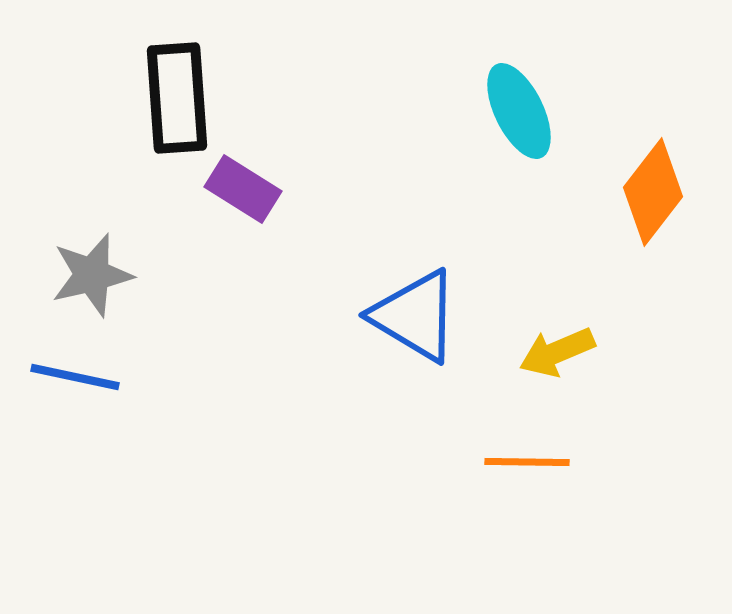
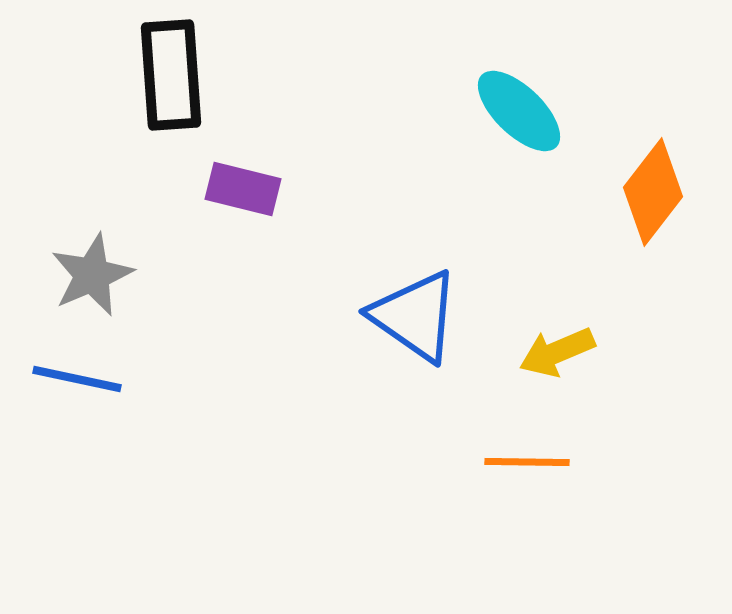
black rectangle: moved 6 px left, 23 px up
cyan ellipse: rotated 20 degrees counterclockwise
purple rectangle: rotated 18 degrees counterclockwise
gray star: rotated 10 degrees counterclockwise
blue triangle: rotated 4 degrees clockwise
blue line: moved 2 px right, 2 px down
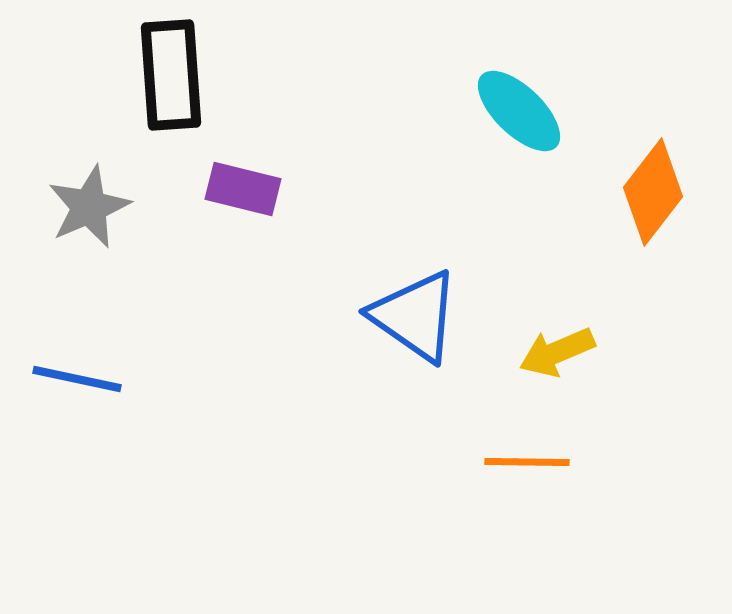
gray star: moved 3 px left, 68 px up
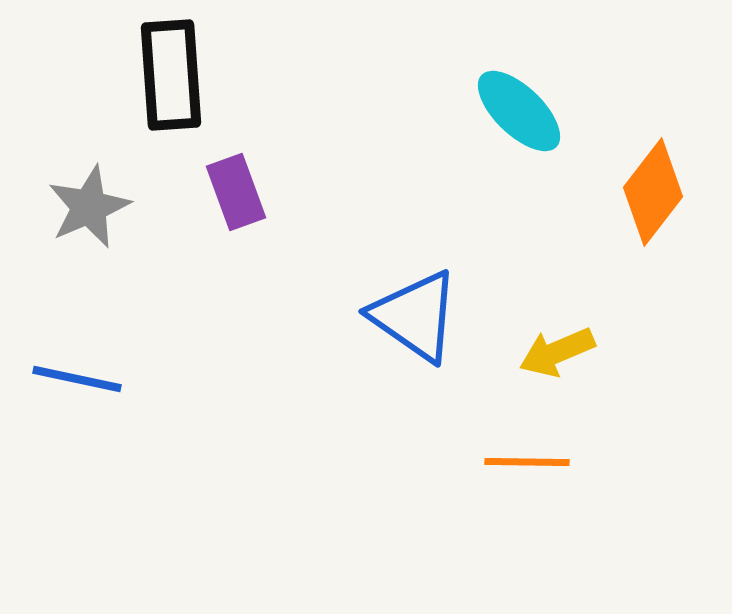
purple rectangle: moved 7 px left, 3 px down; rotated 56 degrees clockwise
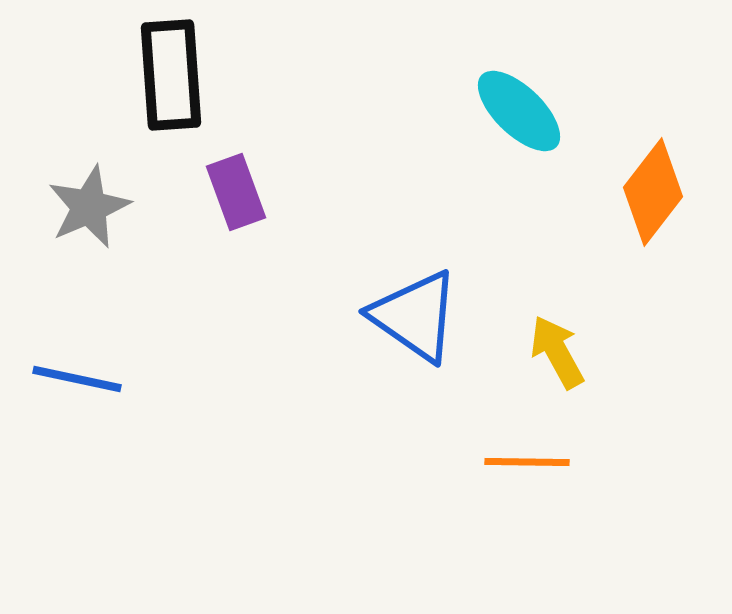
yellow arrow: rotated 84 degrees clockwise
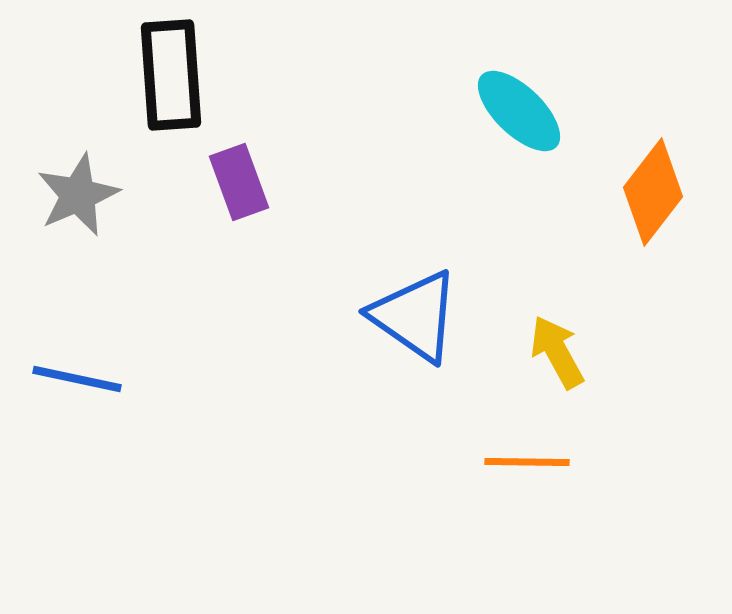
purple rectangle: moved 3 px right, 10 px up
gray star: moved 11 px left, 12 px up
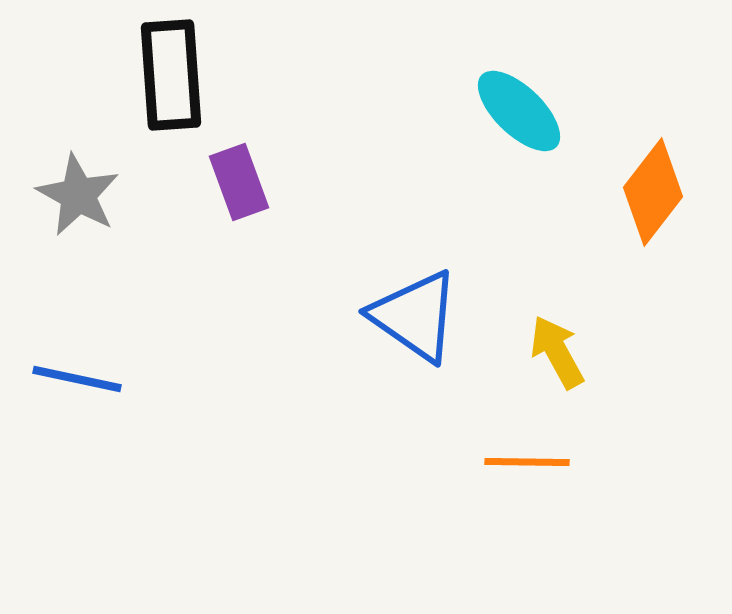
gray star: rotated 20 degrees counterclockwise
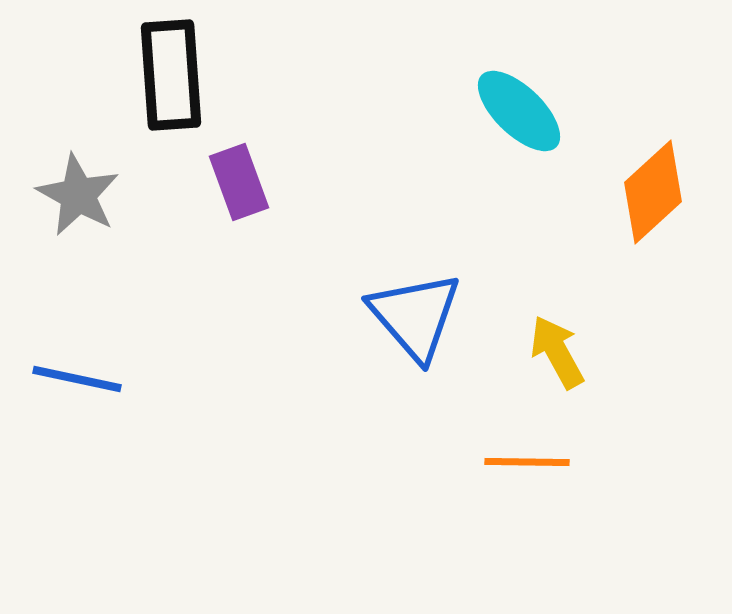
orange diamond: rotated 10 degrees clockwise
blue triangle: rotated 14 degrees clockwise
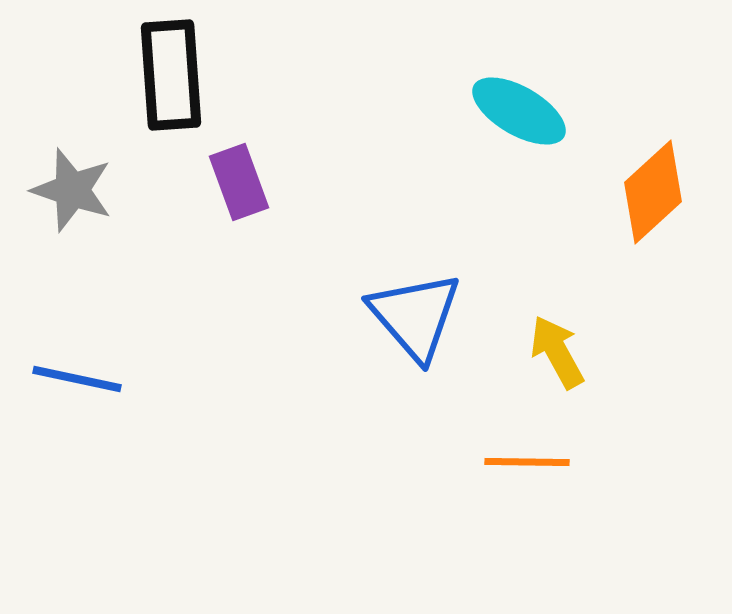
cyan ellipse: rotated 14 degrees counterclockwise
gray star: moved 6 px left, 5 px up; rotated 10 degrees counterclockwise
